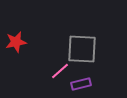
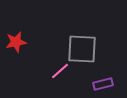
purple rectangle: moved 22 px right
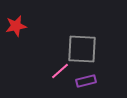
red star: moved 16 px up
purple rectangle: moved 17 px left, 3 px up
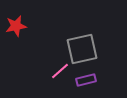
gray square: rotated 16 degrees counterclockwise
purple rectangle: moved 1 px up
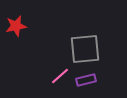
gray square: moved 3 px right; rotated 8 degrees clockwise
pink line: moved 5 px down
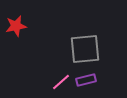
pink line: moved 1 px right, 6 px down
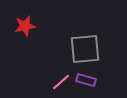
red star: moved 9 px right
purple rectangle: rotated 30 degrees clockwise
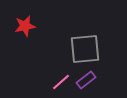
purple rectangle: rotated 54 degrees counterclockwise
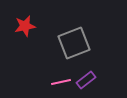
gray square: moved 11 px left, 6 px up; rotated 16 degrees counterclockwise
pink line: rotated 30 degrees clockwise
